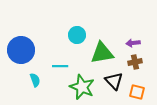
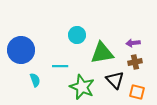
black triangle: moved 1 px right, 1 px up
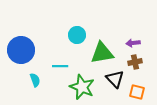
black triangle: moved 1 px up
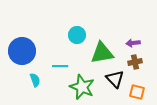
blue circle: moved 1 px right, 1 px down
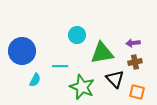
cyan semicircle: rotated 48 degrees clockwise
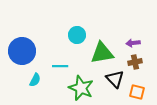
green star: moved 1 px left, 1 px down
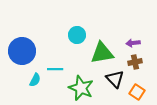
cyan line: moved 5 px left, 3 px down
orange square: rotated 21 degrees clockwise
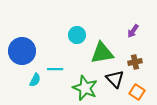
purple arrow: moved 12 px up; rotated 48 degrees counterclockwise
green star: moved 4 px right
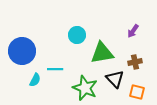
orange square: rotated 21 degrees counterclockwise
